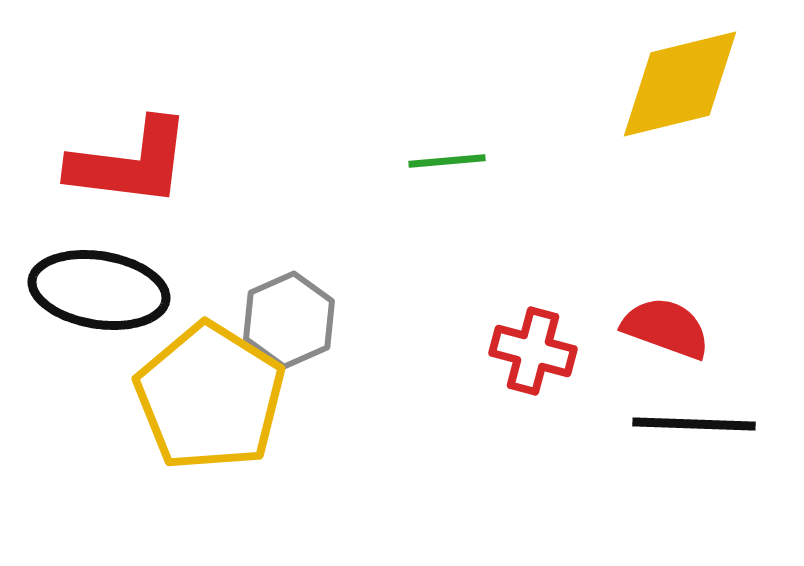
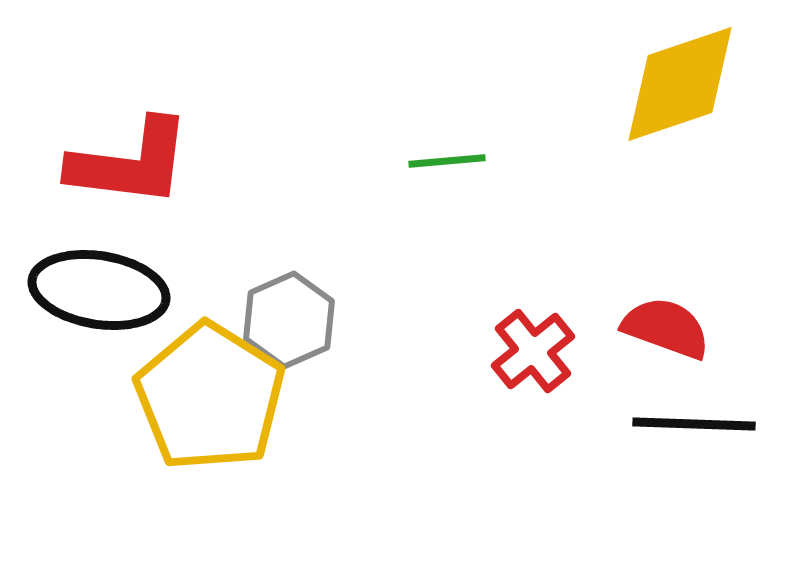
yellow diamond: rotated 5 degrees counterclockwise
red cross: rotated 36 degrees clockwise
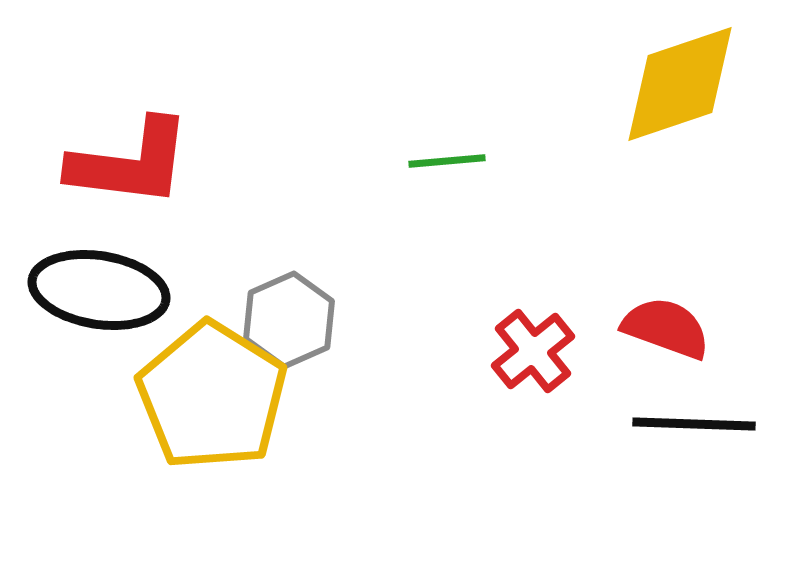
yellow pentagon: moved 2 px right, 1 px up
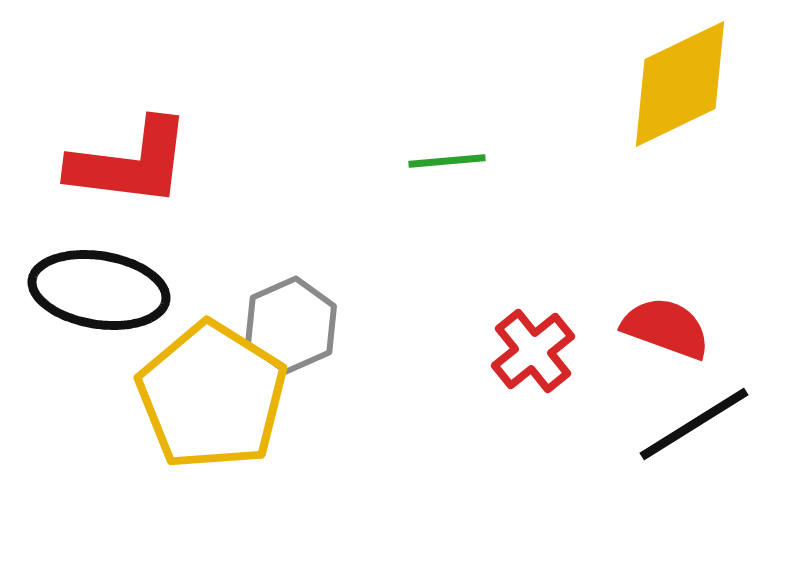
yellow diamond: rotated 7 degrees counterclockwise
gray hexagon: moved 2 px right, 5 px down
black line: rotated 34 degrees counterclockwise
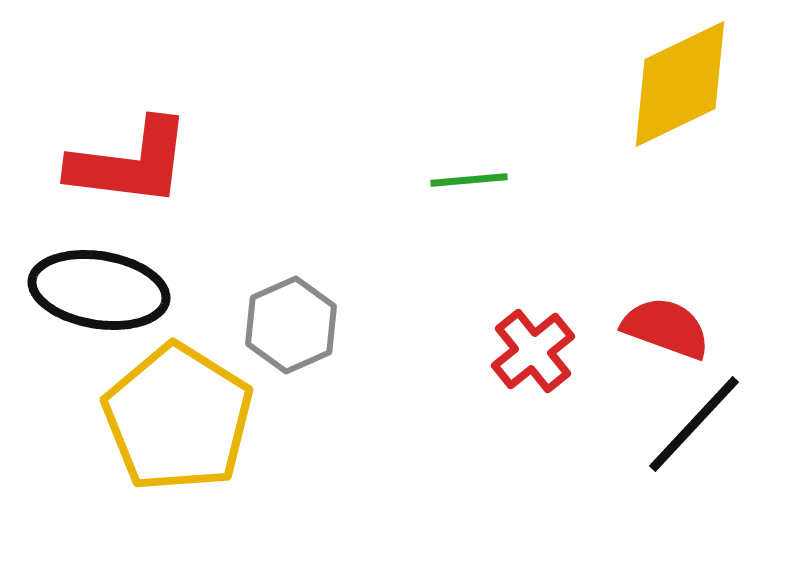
green line: moved 22 px right, 19 px down
yellow pentagon: moved 34 px left, 22 px down
black line: rotated 15 degrees counterclockwise
